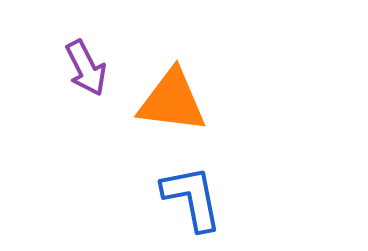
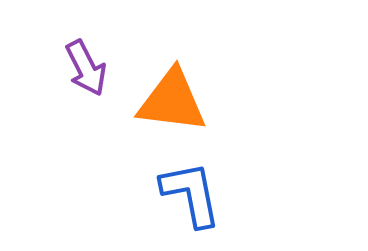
blue L-shape: moved 1 px left, 4 px up
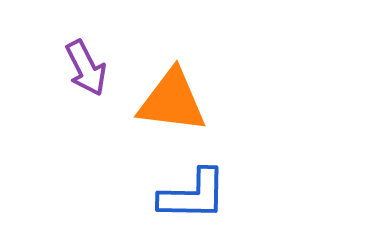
blue L-shape: moved 2 px right, 1 px down; rotated 102 degrees clockwise
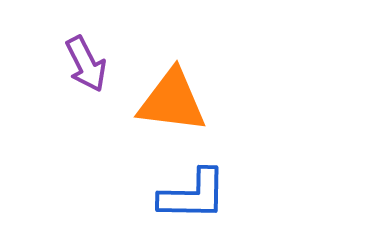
purple arrow: moved 4 px up
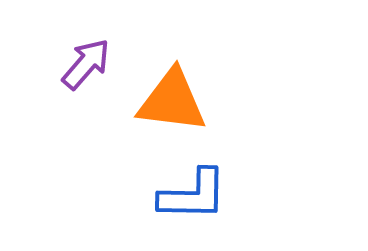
purple arrow: rotated 112 degrees counterclockwise
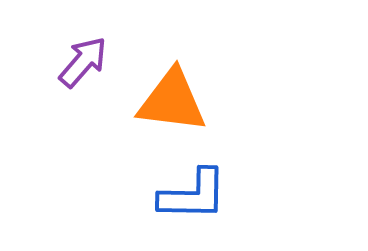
purple arrow: moved 3 px left, 2 px up
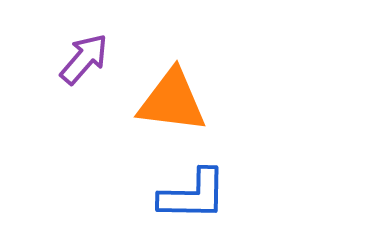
purple arrow: moved 1 px right, 3 px up
